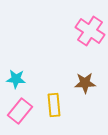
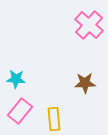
pink cross: moved 1 px left, 6 px up; rotated 8 degrees clockwise
yellow rectangle: moved 14 px down
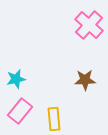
cyan star: rotated 18 degrees counterclockwise
brown star: moved 3 px up
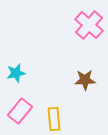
cyan star: moved 6 px up
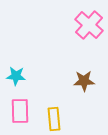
cyan star: moved 3 px down; rotated 18 degrees clockwise
brown star: moved 1 px left, 1 px down
pink rectangle: rotated 40 degrees counterclockwise
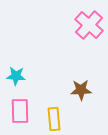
brown star: moved 3 px left, 9 px down
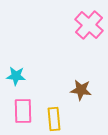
brown star: rotated 10 degrees clockwise
pink rectangle: moved 3 px right
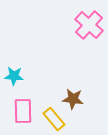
cyan star: moved 2 px left
brown star: moved 8 px left, 9 px down
yellow rectangle: rotated 35 degrees counterclockwise
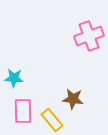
pink cross: moved 11 px down; rotated 28 degrees clockwise
cyan star: moved 2 px down
yellow rectangle: moved 2 px left, 1 px down
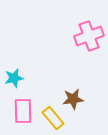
cyan star: rotated 18 degrees counterclockwise
brown star: rotated 15 degrees counterclockwise
yellow rectangle: moved 1 px right, 2 px up
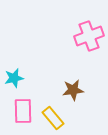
brown star: moved 9 px up
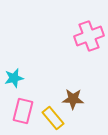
brown star: moved 9 px down; rotated 10 degrees clockwise
pink rectangle: rotated 15 degrees clockwise
